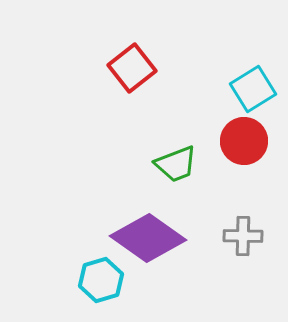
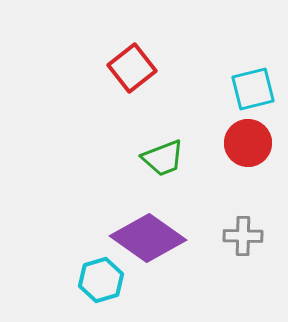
cyan square: rotated 18 degrees clockwise
red circle: moved 4 px right, 2 px down
green trapezoid: moved 13 px left, 6 px up
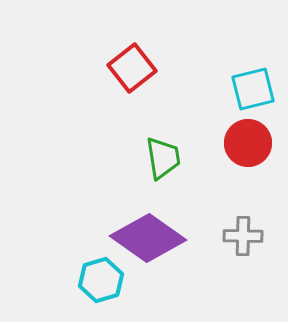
green trapezoid: rotated 78 degrees counterclockwise
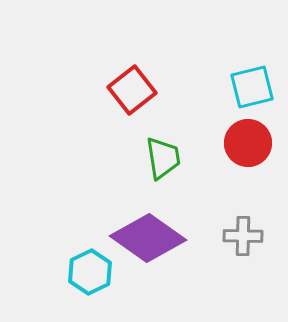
red square: moved 22 px down
cyan square: moved 1 px left, 2 px up
cyan hexagon: moved 11 px left, 8 px up; rotated 9 degrees counterclockwise
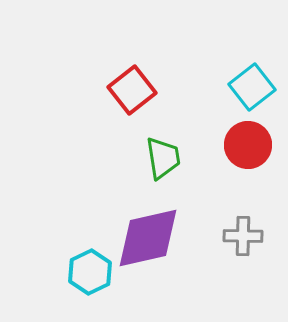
cyan square: rotated 24 degrees counterclockwise
red circle: moved 2 px down
purple diamond: rotated 48 degrees counterclockwise
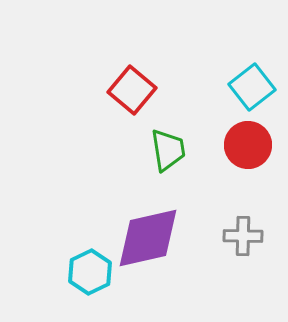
red square: rotated 12 degrees counterclockwise
green trapezoid: moved 5 px right, 8 px up
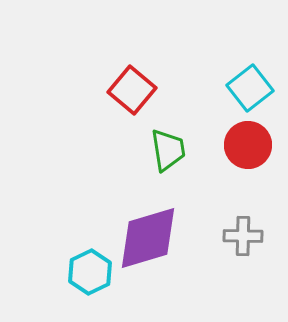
cyan square: moved 2 px left, 1 px down
purple diamond: rotated 4 degrees counterclockwise
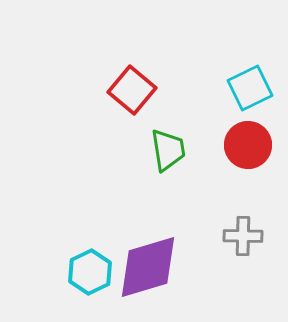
cyan square: rotated 12 degrees clockwise
purple diamond: moved 29 px down
